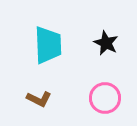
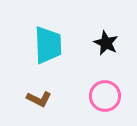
pink circle: moved 2 px up
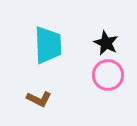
pink circle: moved 3 px right, 21 px up
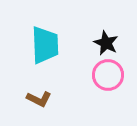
cyan trapezoid: moved 3 px left
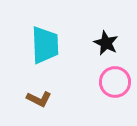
pink circle: moved 7 px right, 7 px down
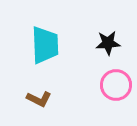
black star: moved 2 px right; rotated 30 degrees counterclockwise
pink circle: moved 1 px right, 3 px down
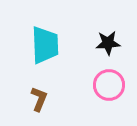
pink circle: moved 7 px left
brown L-shape: rotated 95 degrees counterclockwise
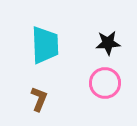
pink circle: moved 4 px left, 2 px up
